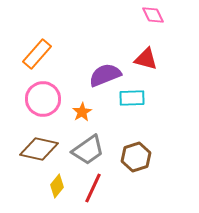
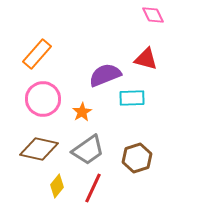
brown hexagon: moved 1 px right, 1 px down
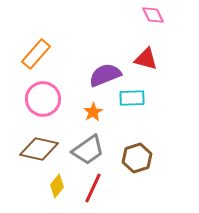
orange rectangle: moved 1 px left
orange star: moved 11 px right
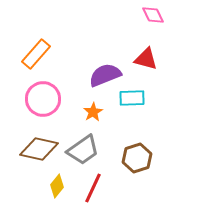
gray trapezoid: moved 5 px left
